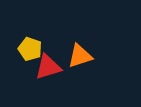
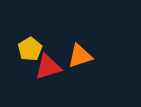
yellow pentagon: rotated 20 degrees clockwise
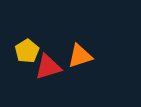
yellow pentagon: moved 3 px left, 2 px down
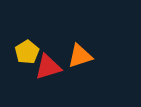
yellow pentagon: moved 1 px down
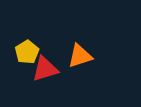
red triangle: moved 3 px left, 2 px down
